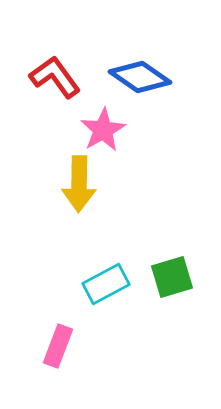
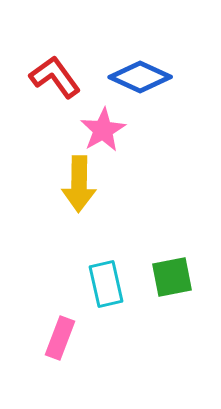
blue diamond: rotated 10 degrees counterclockwise
green square: rotated 6 degrees clockwise
cyan rectangle: rotated 75 degrees counterclockwise
pink rectangle: moved 2 px right, 8 px up
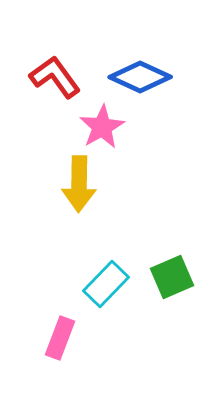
pink star: moved 1 px left, 3 px up
green square: rotated 12 degrees counterclockwise
cyan rectangle: rotated 57 degrees clockwise
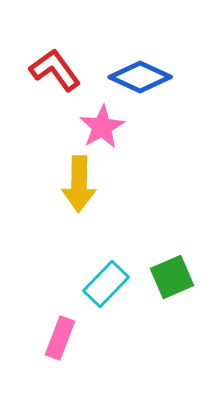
red L-shape: moved 7 px up
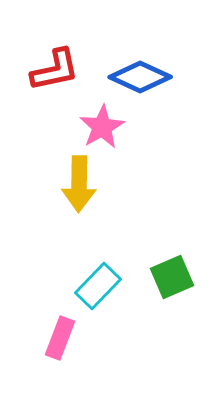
red L-shape: rotated 114 degrees clockwise
cyan rectangle: moved 8 px left, 2 px down
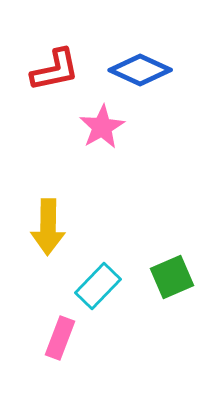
blue diamond: moved 7 px up
yellow arrow: moved 31 px left, 43 px down
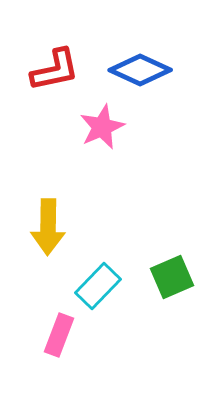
pink star: rotated 6 degrees clockwise
pink rectangle: moved 1 px left, 3 px up
